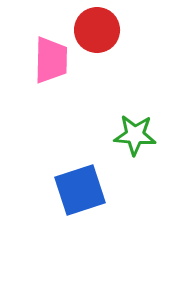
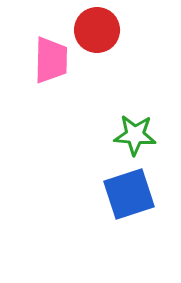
blue square: moved 49 px right, 4 px down
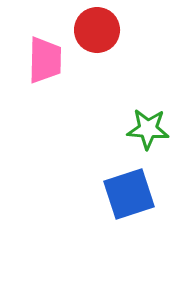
pink trapezoid: moved 6 px left
green star: moved 13 px right, 6 px up
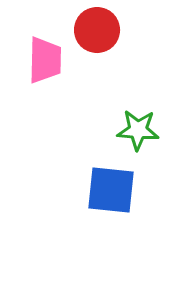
green star: moved 10 px left, 1 px down
blue square: moved 18 px left, 4 px up; rotated 24 degrees clockwise
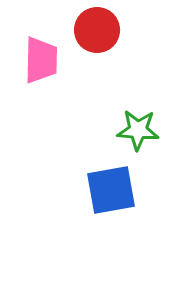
pink trapezoid: moved 4 px left
blue square: rotated 16 degrees counterclockwise
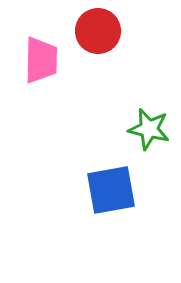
red circle: moved 1 px right, 1 px down
green star: moved 11 px right, 1 px up; rotated 9 degrees clockwise
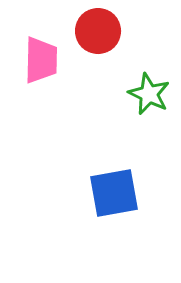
green star: moved 35 px up; rotated 12 degrees clockwise
blue square: moved 3 px right, 3 px down
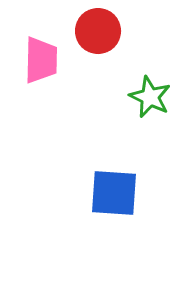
green star: moved 1 px right, 3 px down
blue square: rotated 14 degrees clockwise
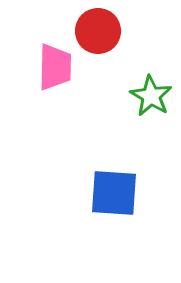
pink trapezoid: moved 14 px right, 7 px down
green star: moved 1 px right, 1 px up; rotated 6 degrees clockwise
